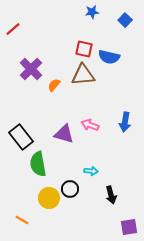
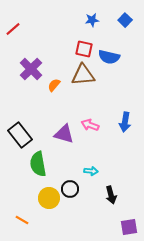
blue star: moved 8 px down
black rectangle: moved 1 px left, 2 px up
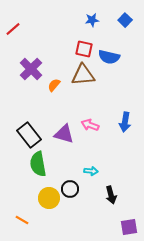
black rectangle: moved 9 px right
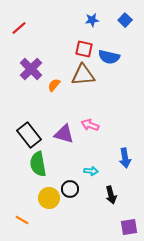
red line: moved 6 px right, 1 px up
blue arrow: moved 36 px down; rotated 18 degrees counterclockwise
